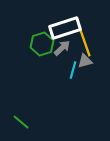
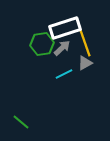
green hexagon: rotated 10 degrees clockwise
gray triangle: moved 2 px down; rotated 14 degrees counterclockwise
cyan line: moved 9 px left, 4 px down; rotated 48 degrees clockwise
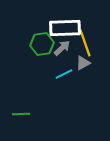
white rectangle: rotated 16 degrees clockwise
gray triangle: moved 2 px left
green line: moved 8 px up; rotated 42 degrees counterclockwise
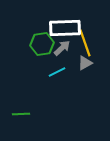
gray triangle: moved 2 px right
cyan line: moved 7 px left, 2 px up
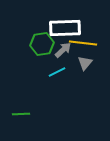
yellow line: moved 2 px left; rotated 64 degrees counterclockwise
gray arrow: moved 1 px right, 2 px down
gray triangle: rotated 21 degrees counterclockwise
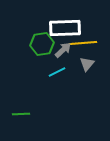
yellow line: rotated 12 degrees counterclockwise
gray triangle: moved 2 px right, 1 px down
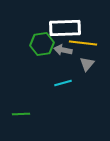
yellow line: rotated 12 degrees clockwise
gray arrow: rotated 126 degrees counterclockwise
cyan line: moved 6 px right, 11 px down; rotated 12 degrees clockwise
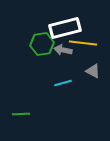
white rectangle: rotated 12 degrees counterclockwise
gray triangle: moved 6 px right, 7 px down; rotated 42 degrees counterclockwise
